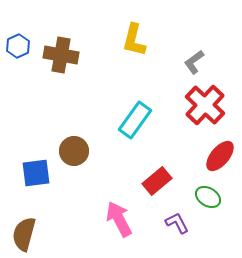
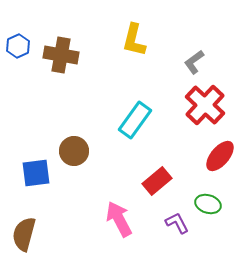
green ellipse: moved 7 px down; rotated 15 degrees counterclockwise
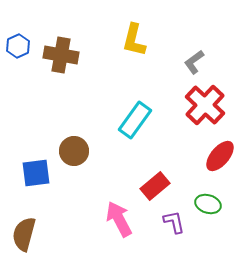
red rectangle: moved 2 px left, 5 px down
purple L-shape: moved 3 px left, 1 px up; rotated 15 degrees clockwise
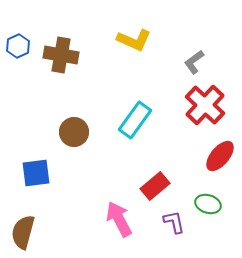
yellow L-shape: rotated 80 degrees counterclockwise
brown circle: moved 19 px up
brown semicircle: moved 1 px left, 2 px up
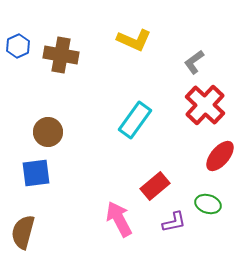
brown circle: moved 26 px left
purple L-shape: rotated 90 degrees clockwise
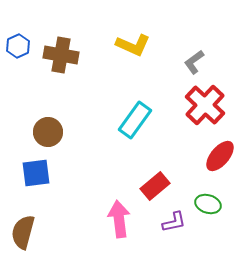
yellow L-shape: moved 1 px left, 5 px down
pink arrow: rotated 21 degrees clockwise
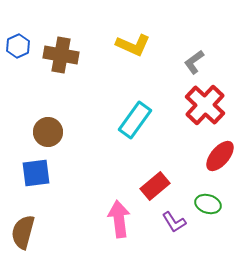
purple L-shape: rotated 70 degrees clockwise
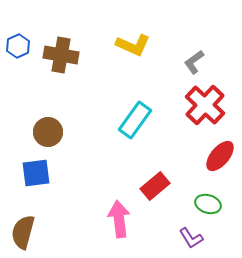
purple L-shape: moved 17 px right, 16 px down
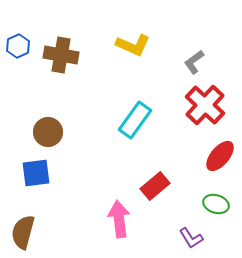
green ellipse: moved 8 px right
